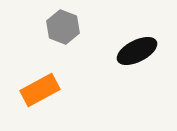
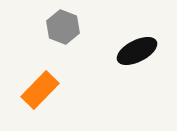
orange rectangle: rotated 18 degrees counterclockwise
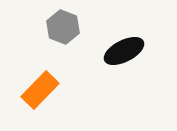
black ellipse: moved 13 px left
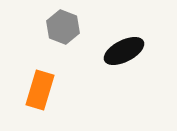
orange rectangle: rotated 27 degrees counterclockwise
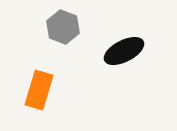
orange rectangle: moved 1 px left
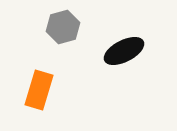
gray hexagon: rotated 24 degrees clockwise
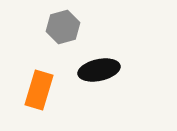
black ellipse: moved 25 px left, 19 px down; rotated 15 degrees clockwise
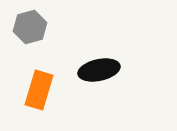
gray hexagon: moved 33 px left
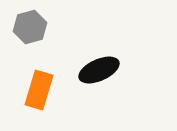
black ellipse: rotated 12 degrees counterclockwise
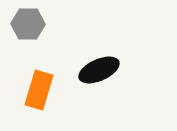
gray hexagon: moved 2 px left, 3 px up; rotated 16 degrees clockwise
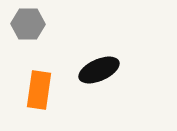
orange rectangle: rotated 9 degrees counterclockwise
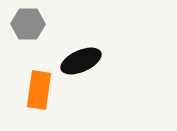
black ellipse: moved 18 px left, 9 px up
